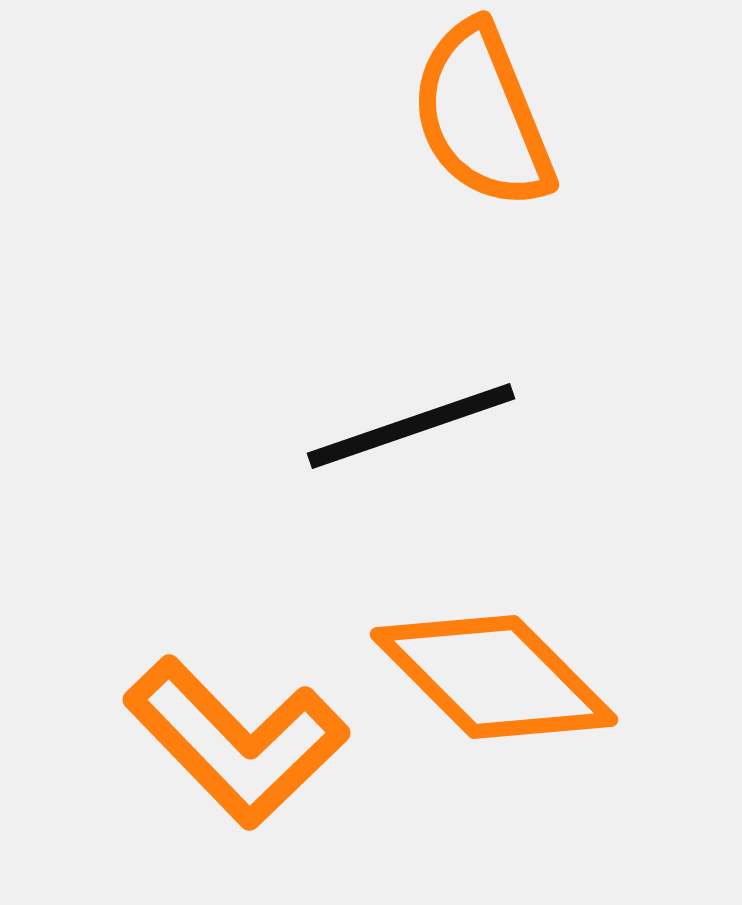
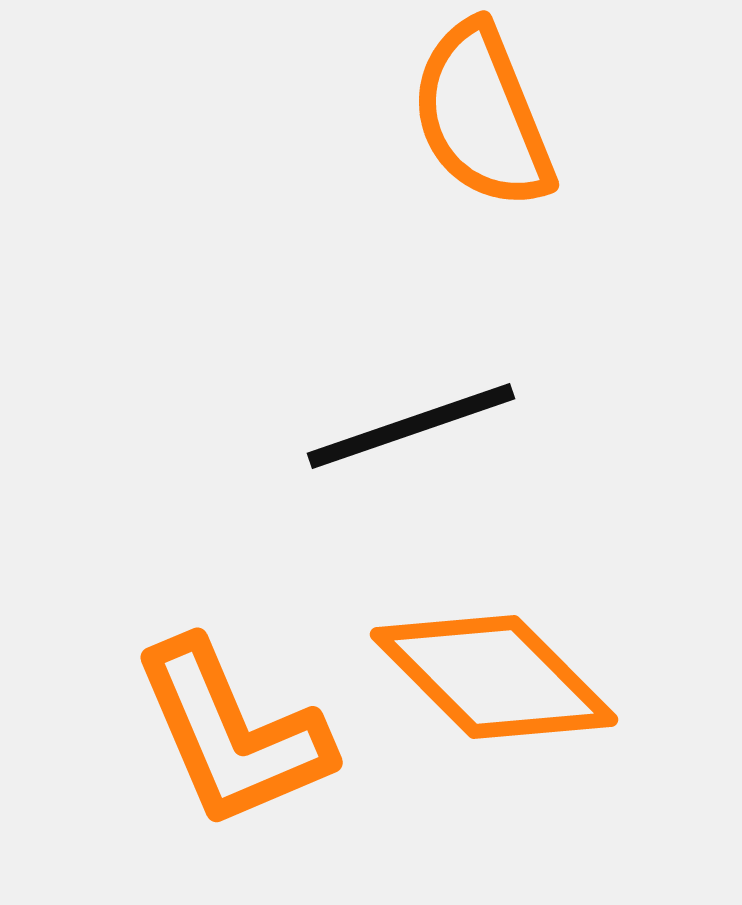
orange L-shape: moved 4 px left, 8 px up; rotated 21 degrees clockwise
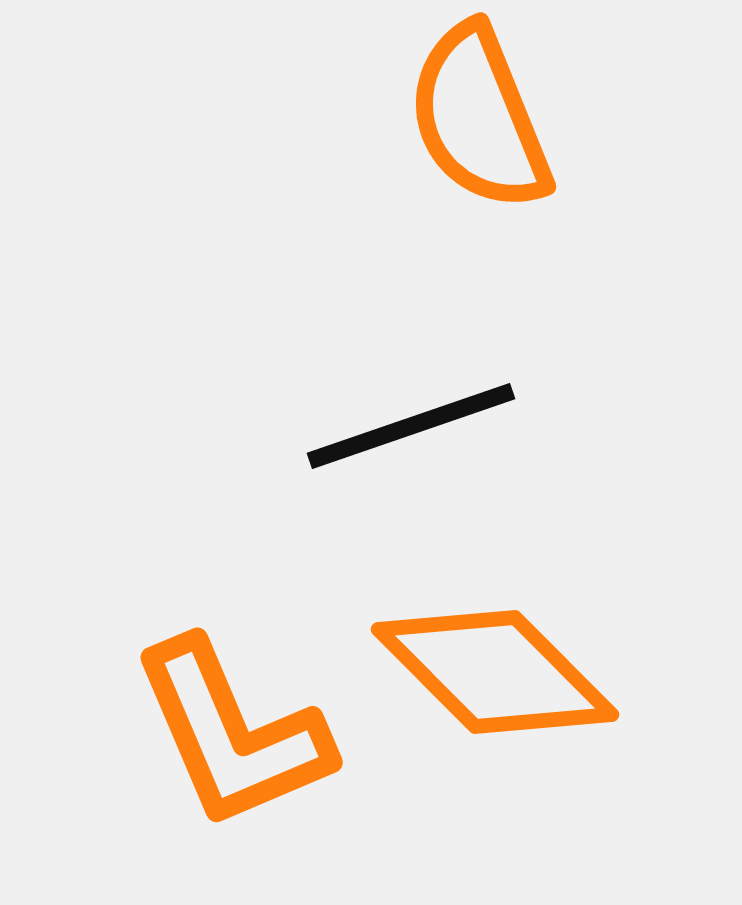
orange semicircle: moved 3 px left, 2 px down
orange diamond: moved 1 px right, 5 px up
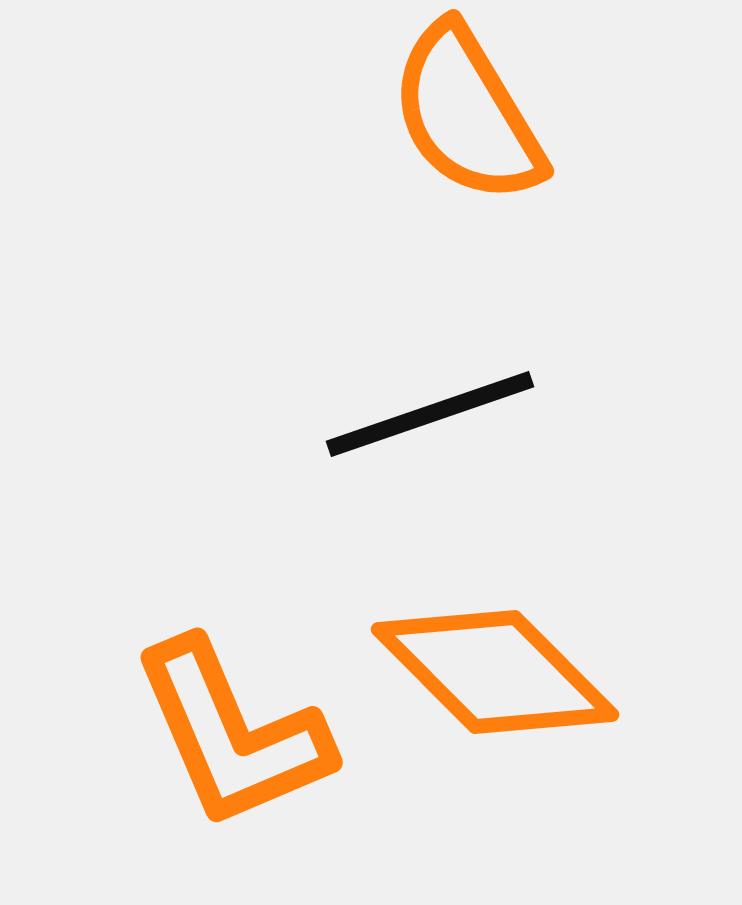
orange semicircle: moved 12 px left, 4 px up; rotated 9 degrees counterclockwise
black line: moved 19 px right, 12 px up
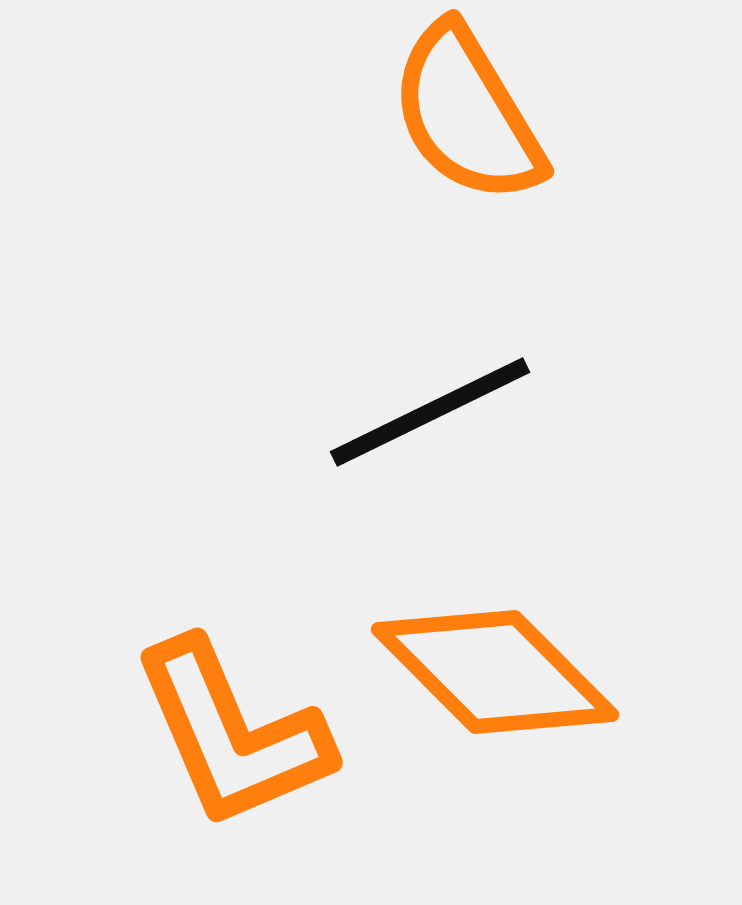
black line: moved 2 px up; rotated 7 degrees counterclockwise
